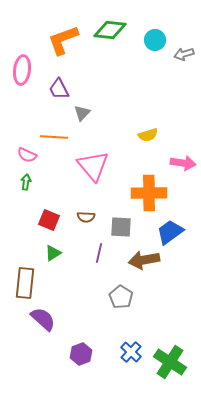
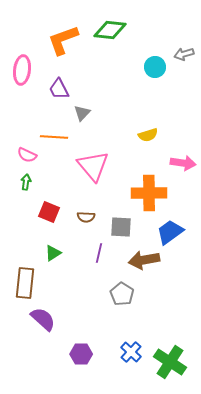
cyan circle: moved 27 px down
red square: moved 8 px up
gray pentagon: moved 1 px right, 3 px up
purple hexagon: rotated 20 degrees clockwise
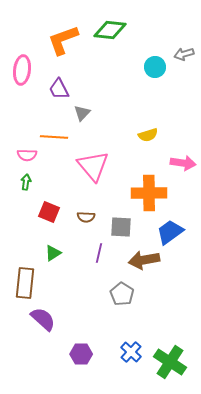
pink semicircle: rotated 24 degrees counterclockwise
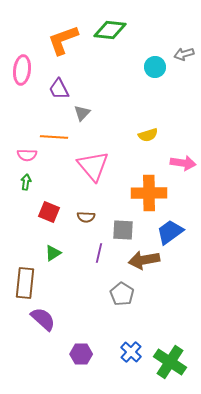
gray square: moved 2 px right, 3 px down
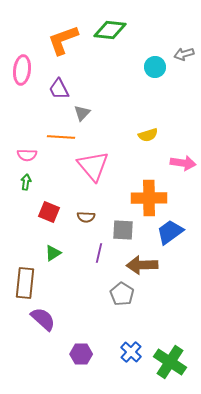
orange line: moved 7 px right
orange cross: moved 5 px down
brown arrow: moved 2 px left, 5 px down; rotated 8 degrees clockwise
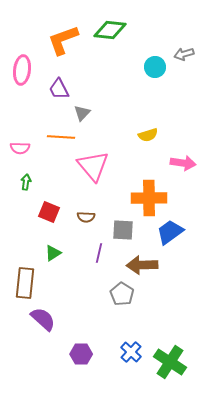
pink semicircle: moved 7 px left, 7 px up
